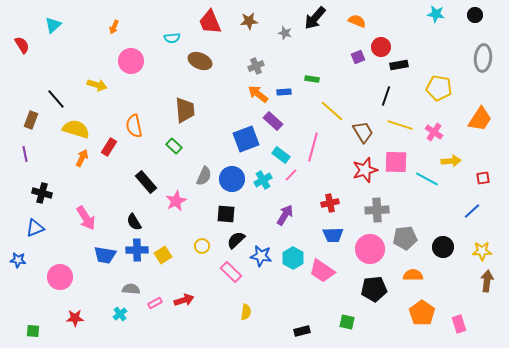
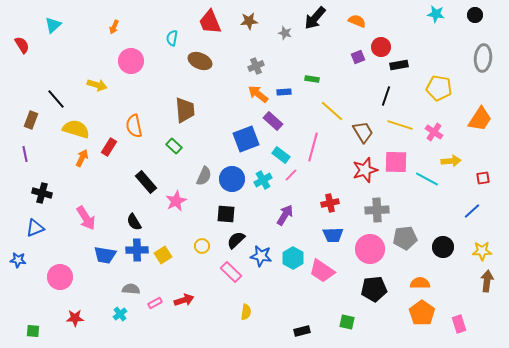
cyan semicircle at (172, 38): rotated 105 degrees clockwise
orange semicircle at (413, 275): moved 7 px right, 8 px down
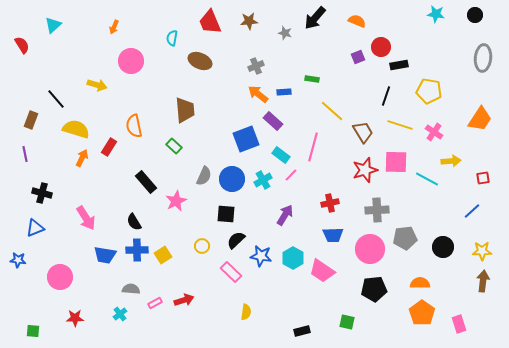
yellow pentagon at (439, 88): moved 10 px left, 3 px down
brown arrow at (487, 281): moved 4 px left
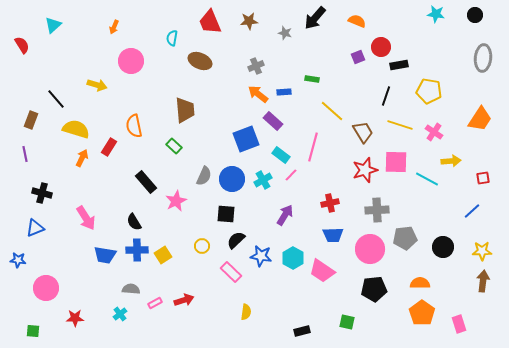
pink circle at (60, 277): moved 14 px left, 11 px down
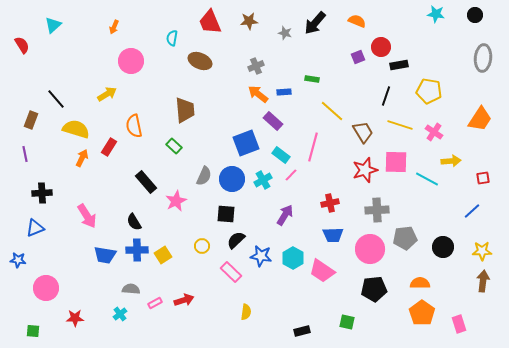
black arrow at (315, 18): moved 5 px down
yellow arrow at (97, 85): moved 10 px right, 9 px down; rotated 48 degrees counterclockwise
blue square at (246, 139): moved 4 px down
black cross at (42, 193): rotated 18 degrees counterclockwise
pink arrow at (86, 218): moved 1 px right, 2 px up
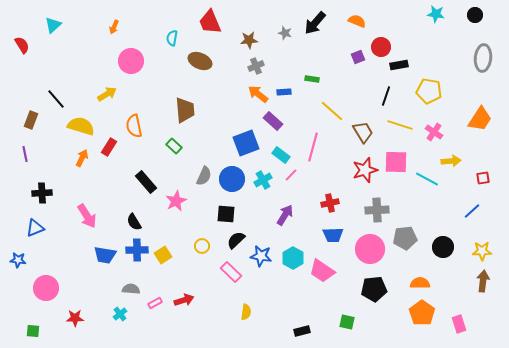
brown star at (249, 21): moved 19 px down
yellow semicircle at (76, 129): moved 5 px right, 3 px up
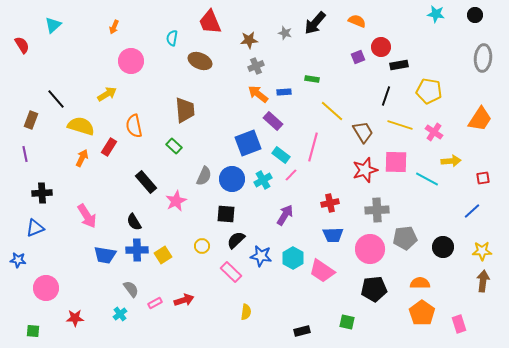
blue square at (246, 143): moved 2 px right
gray semicircle at (131, 289): rotated 48 degrees clockwise
